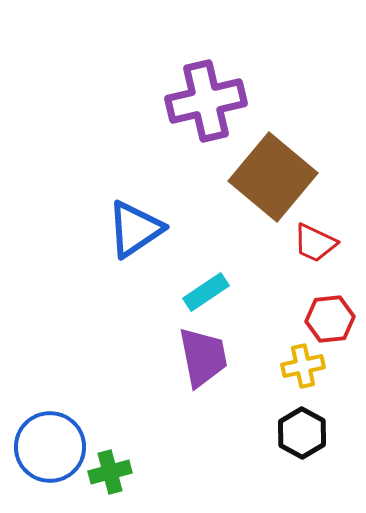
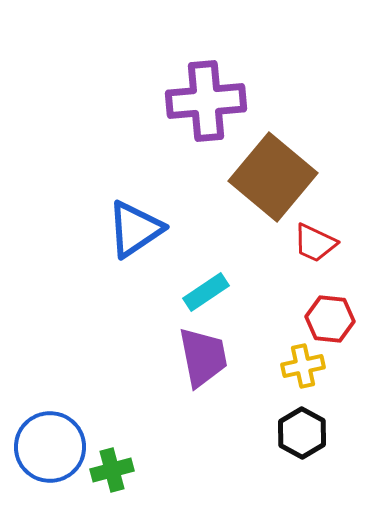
purple cross: rotated 8 degrees clockwise
red hexagon: rotated 12 degrees clockwise
green cross: moved 2 px right, 2 px up
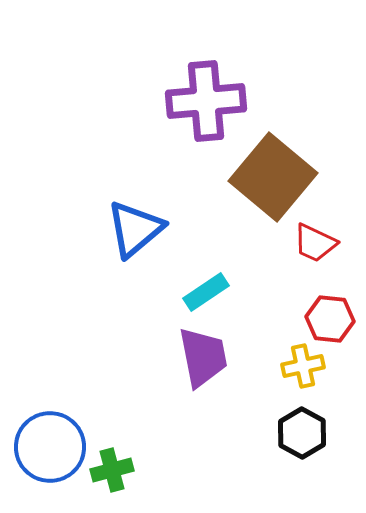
blue triangle: rotated 6 degrees counterclockwise
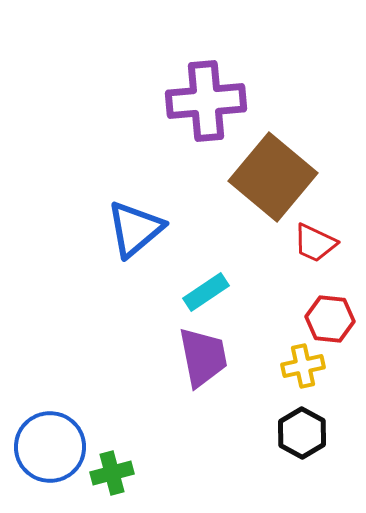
green cross: moved 3 px down
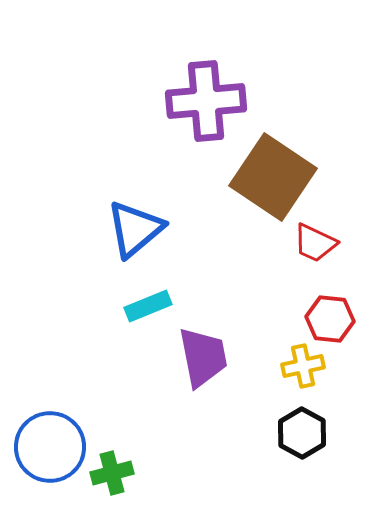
brown square: rotated 6 degrees counterclockwise
cyan rectangle: moved 58 px left, 14 px down; rotated 12 degrees clockwise
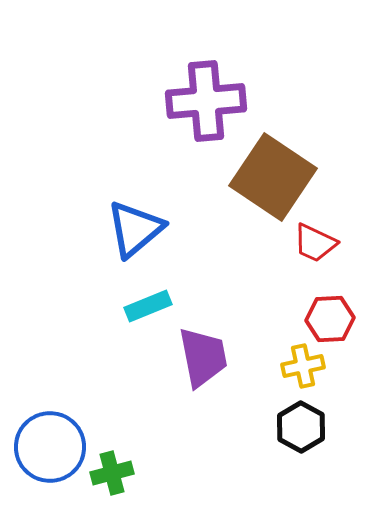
red hexagon: rotated 9 degrees counterclockwise
black hexagon: moved 1 px left, 6 px up
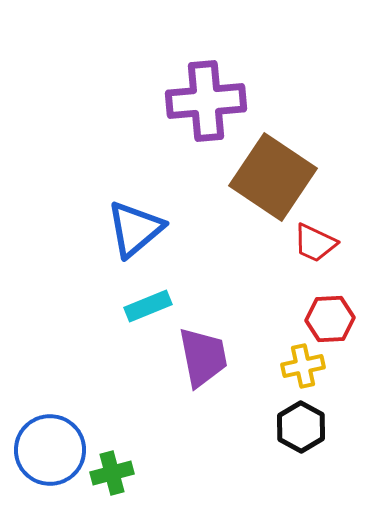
blue circle: moved 3 px down
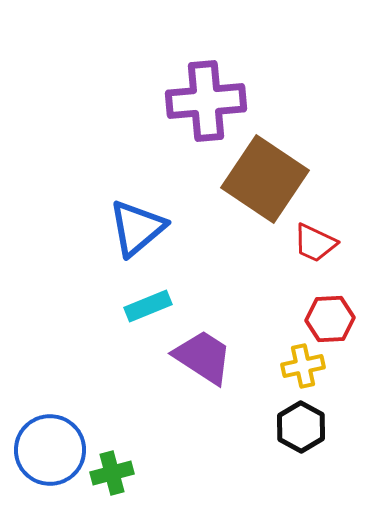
brown square: moved 8 px left, 2 px down
blue triangle: moved 2 px right, 1 px up
purple trapezoid: rotated 46 degrees counterclockwise
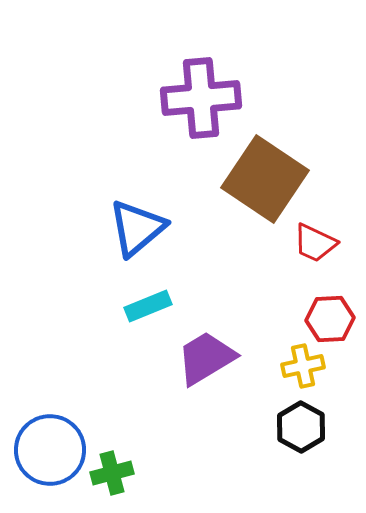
purple cross: moved 5 px left, 3 px up
purple trapezoid: moved 3 px right, 1 px down; rotated 64 degrees counterclockwise
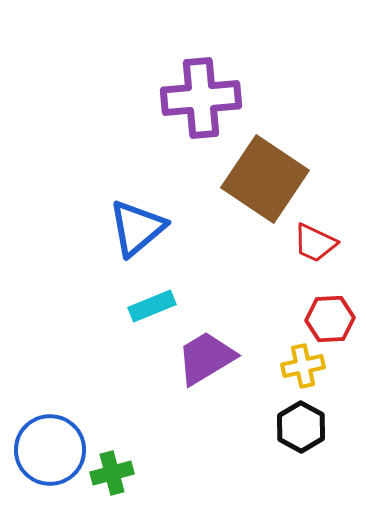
cyan rectangle: moved 4 px right
